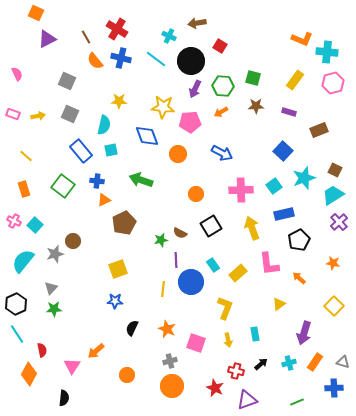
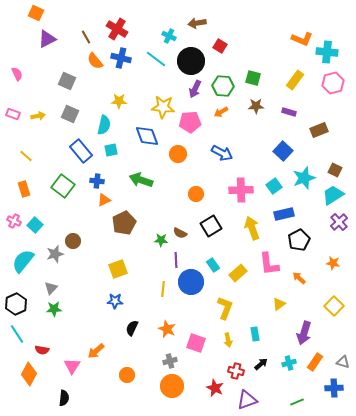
green star at (161, 240): rotated 16 degrees clockwise
red semicircle at (42, 350): rotated 112 degrees clockwise
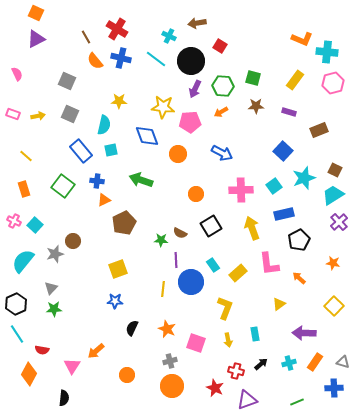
purple triangle at (47, 39): moved 11 px left
purple arrow at (304, 333): rotated 75 degrees clockwise
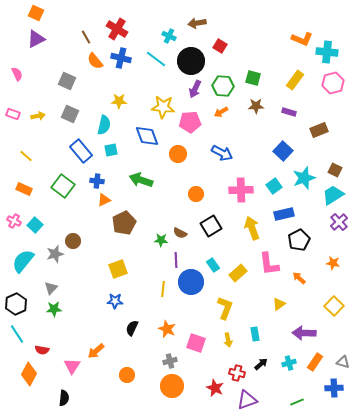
orange rectangle at (24, 189): rotated 49 degrees counterclockwise
red cross at (236, 371): moved 1 px right, 2 px down
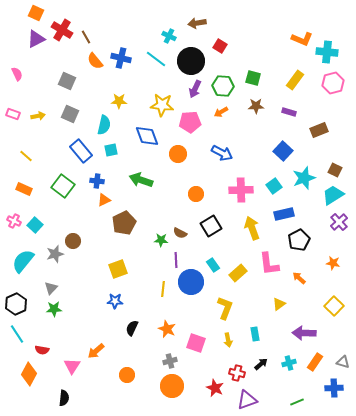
red cross at (117, 29): moved 55 px left, 1 px down
yellow star at (163, 107): moved 1 px left, 2 px up
